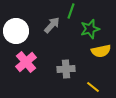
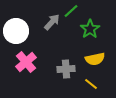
green line: rotated 28 degrees clockwise
gray arrow: moved 3 px up
green star: rotated 18 degrees counterclockwise
yellow semicircle: moved 6 px left, 8 px down
yellow line: moved 2 px left, 3 px up
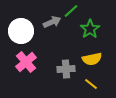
gray arrow: rotated 24 degrees clockwise
white circle: moved 5 px right
yellow semicircle: moved 3 px left
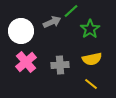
gray cross: moved 6 px left, 4 px up
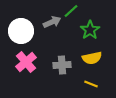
green star: moved 1 px down
yellow semicircle: moved 1 px up
gray cross: moved 2 px right
yellow line: rotated 16 degrees counterclockwise
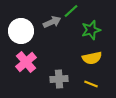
green star: moved 1 px right; rotated 18 degrees clockwise
gray cross: moved 3 px left, 14 px down
